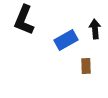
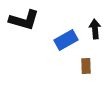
black L-shape: rotated 96 degrees counterclockwise
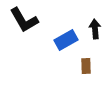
black L-shape: rotated 44 degrees clockwise
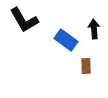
black arrow: moved 1 px left
blue rectangle: rotated 65 degrees clockwise
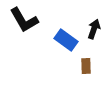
black arrow: rotated 24 degrees clockwise
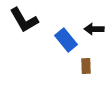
black arrow: rotated 108 degrees counterclockwise
blue rectangle: rotated 15 degrees clockwise
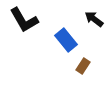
black arrow: moved 10 px up; rotated 36 degrees clockwise
brown rectangle: moved 3 px left; rotated 35 degrees clockwise
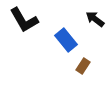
black arrow: moved 1 px right
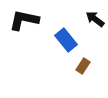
black L-shape: rotated 132 degrees clockwise
